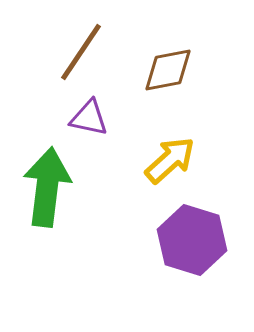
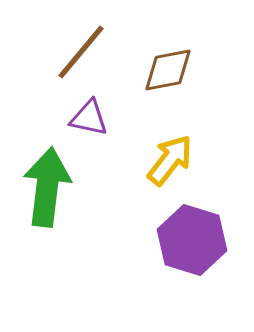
brown line: rotated 6 degrees clockwise
yellow arrow: rotated 10 degrees counterclockwise
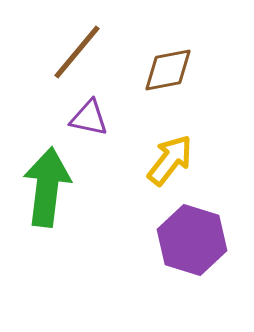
brown line: moved 4 px left
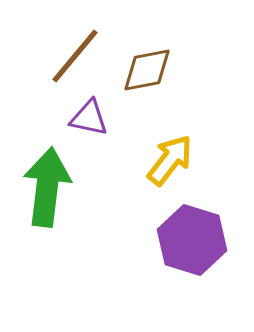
brown line: moved 2 px left, 4 px down
brown diamond: moved 21 px left
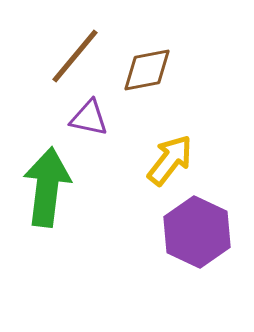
purple hexagon: moved 5 px right, 8 px up; rotated 8 degrees clockwise
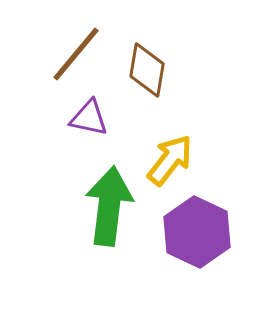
brown line: moved 1 px right, 2 px up
brown diamond: rotated 70 degrees counterclockwise
green arrow: moved 62 px right, 19 px down
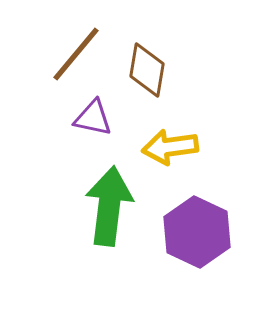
purple triangle: moved 4 px right
yellow arrow: moved 13 px up; rotated 136 degrees counterclockwise
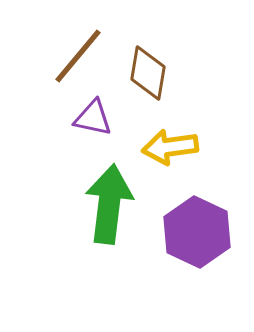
brown line: moved 2 px right, 2 px down
brown diamond: moved 1 px right, 3 px down
green arrow: moved 2 px up
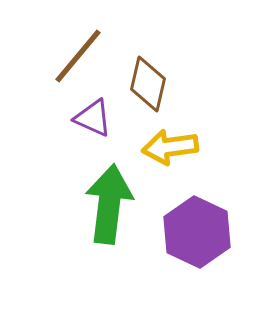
brown diamond: moved 11 px down; rotated 4 degrees clockwise
purple triangle: rotated 12 degrees clockwise
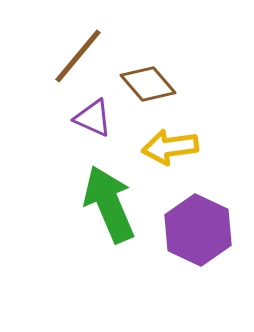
brown diamond: rotated 54 degrees counterclockwise
green arrow: rotated 30 degrees counterclockwise
purple hexagon: moved 1 px right, 2 px up
